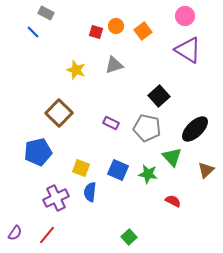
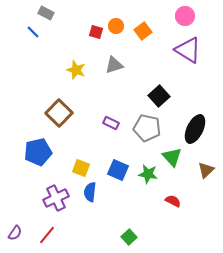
black ellipse: rotated 20 degrees counterclockwise
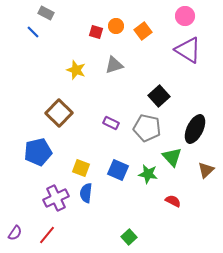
blue semicircle: moved 4 px left, 1 px down
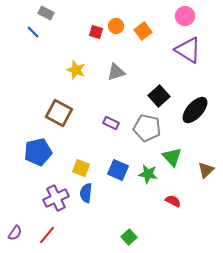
gray triangle: moved 2 px right, 7 px down
brown square: rotated 16 degrees counterclockwise
black ellipse: moved 19 px up; rotated 16 degrees clockwise
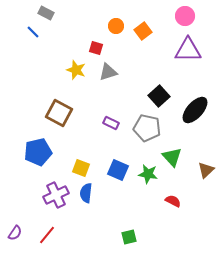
red square: moved 16 px down
purple triangle: rotated 32 degrees counterclockwise
gray triangle: moved 8 px left
purple cross: moved 3 px up
green square: rotated 28 degrees clockwise
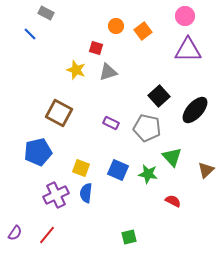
blue line: moved 3 px left, 2 px down
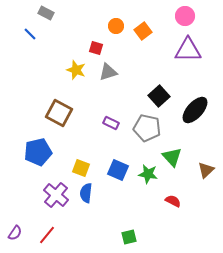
purple cross: rotated 25 degrees counterclockwise
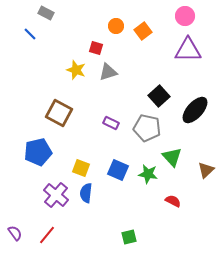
purple semicircle: rotated 70 degrees counterclockwise
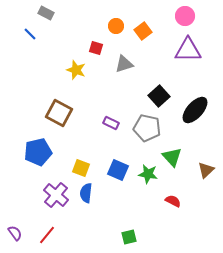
gray triangle: moved 16 px right, 8 px up
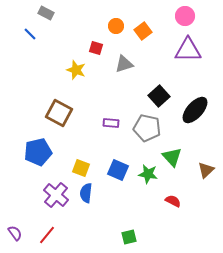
purple rectangle: rotated 21 degrees counterclockwise
